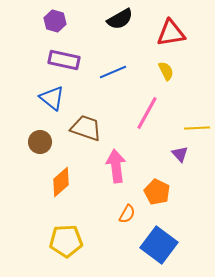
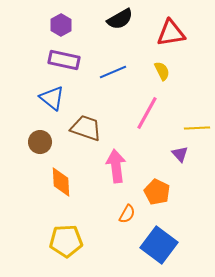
purple hexagon: moved 6 px right, 4 px down; rotated 15 degrees clockwise
yellow semicircle: moved 4 px left
orange diamond: rotated 52 degrees counterclockwise
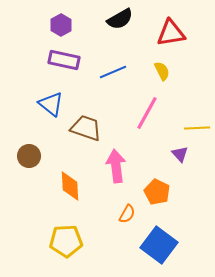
blue triangle: moved 1 px left, 6 px down
brown circle: moved 11 px left, 14 px down
orange diamond: moved 9 px right, 4 px down
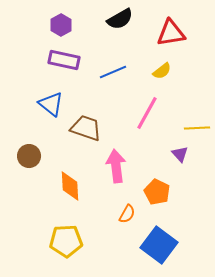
yellow semicircle: rotated 78 degrees clockwise
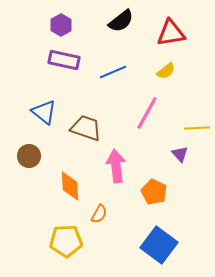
black semicircle: moved 1 px right, 2 px down; rotated 8 degrees counterclockwise
yellow semicircle: moved 4 px right
blue triangle: moved 7 px left, 8 px down
orange pentagon: moved 3 px left
orange semicircle: moved 28 px left
